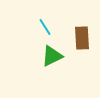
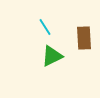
brown rectangle: moved 2 px right
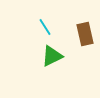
brown rectangle: moved 1 px right, 4 px up; rotated 10 degrees counterclockwise
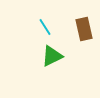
brown rectangle: moved 1 px left, 5 px up
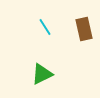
green triangle: moved 10 px left, 18 px down
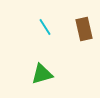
green triangle: rotated 10 degrees clockwise
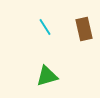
green triangle: moved 5 px right, 2 px down
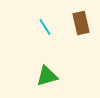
brown rectangle: moved 3 px left, 6 px up
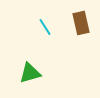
green triangle: moved 17 px left, 3 px up
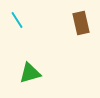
cyan line: moved 28 px left, 7 px up
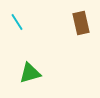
cyan line: moved 2 px down
